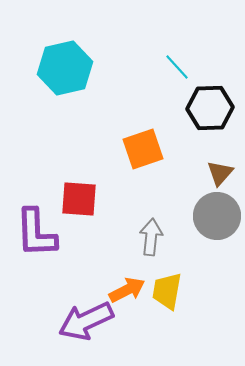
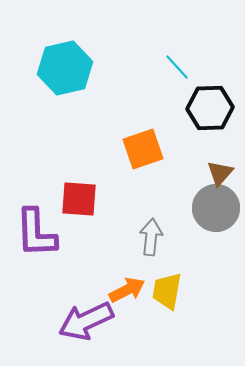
gray circle: moved 1 px left, 8 px up
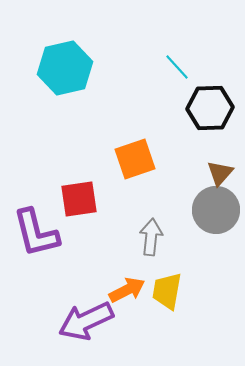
orange square: moved 8 px left, 10 px down
red square: rotated 12 degrees counterclockwise
gray circle: moved 2 px down
purple L-shape: rotated 12 degrees counterclockwise
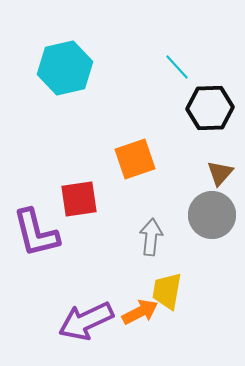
gray circle: moved 4 px left, 5 px down
orange arrow: moved 13 px right, 22 px down
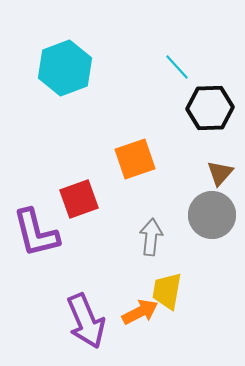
cyan hexagon: rotated 8 degrees counterclockwise
red square: rotated 12 degrees counterclockwise
purple arrow: rotated 88 degrees counterclockwise
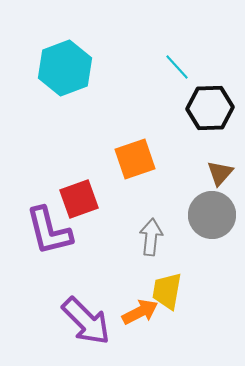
purple L-shape: moved 13 px right, 2 px up
purple arrow: rotated 22 degrees counterclockwise
